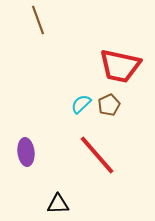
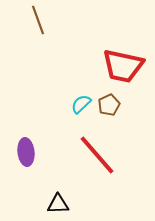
red trapezoid: moved 3 px right
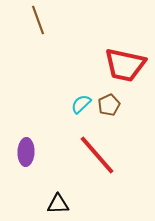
red trapezoid: moved 2 px right, 1 px up
purple ellipse: rotated 8 degrees clockwise
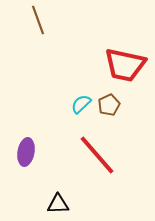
purple ellipse: rotated 8 degrees clockwise
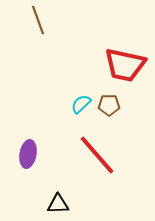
brown pentagon: rotated 25 degrees clockwise
purple ellipse: moved 2 px right, 2 px down
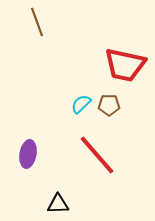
brown line: moved 1 px left, 2 px down
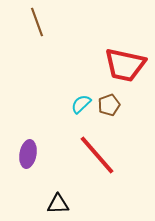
brown pentagon: rotated 20 degrees counterclockwise
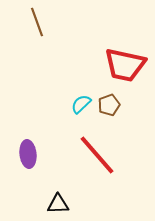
purple ellipse: rotated 16 degrees counterclockwise
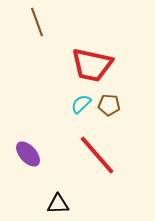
red trapezoid: moved 33 px left
brown pentagon: rotated 25 degrees clockwise
purple ellipse: rotated 36 degrees counterclockwise
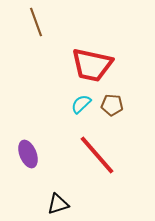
brown line: moved 1 px left
brown pentagon: moved 3 px right
purple ellipse: rotated 20 degrees clockwise
black triangle: rotated 15 degrees counterclockwise
